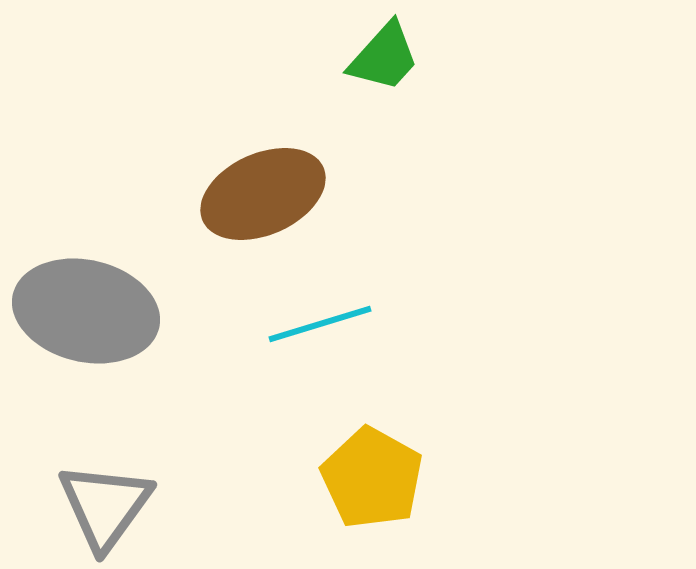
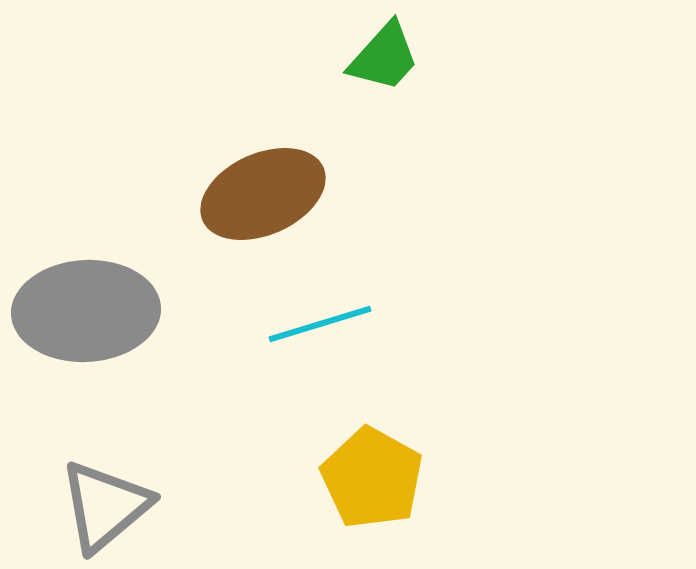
gray ellipse: rotated 16 degrees counterclockwise
gray triangle: rotated 14 degrees clockwise
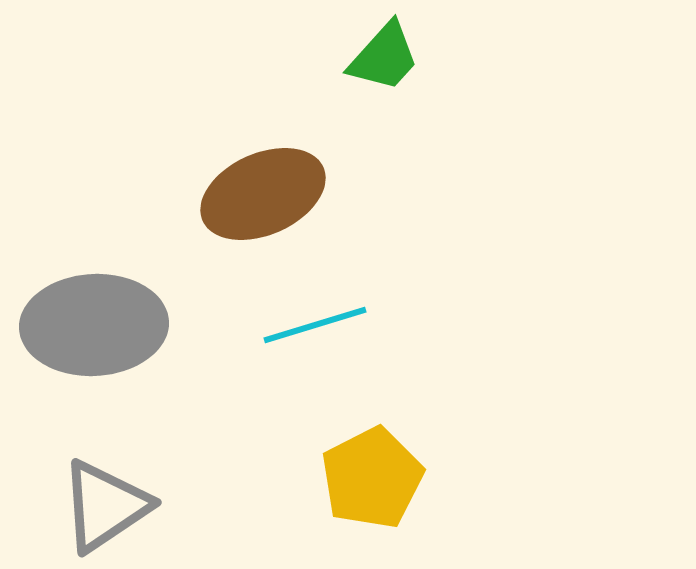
gray ellipse: moved 8 px right, 14 px down
cyan line: moved 5 px left, 1 px down
yellow pentagon: rotated 16 degrees clockwise
gray triangle: rotated 6 degrees clockwise
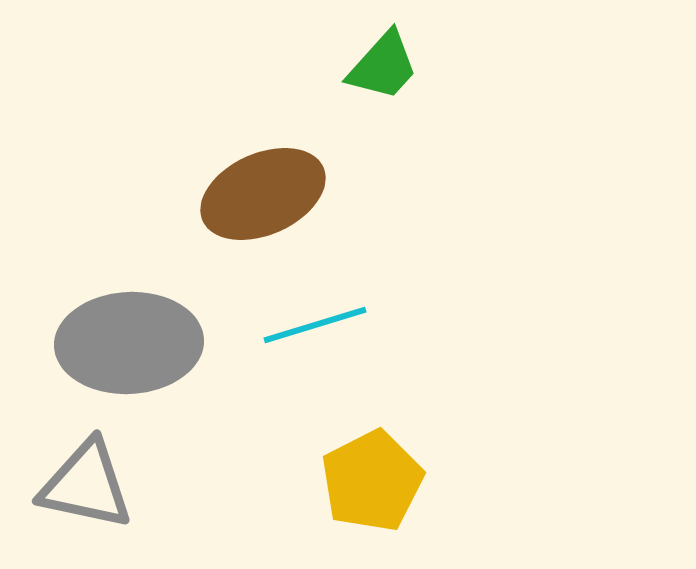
green trapezoid: moved 1 px left, 9 px down
gray ellipse: moved 35 px right, 18 px down
yellow pentagon: moved 3 px down
gray triangle: moved 19 px left, 21 px up; rotated 46 degrees clockwise
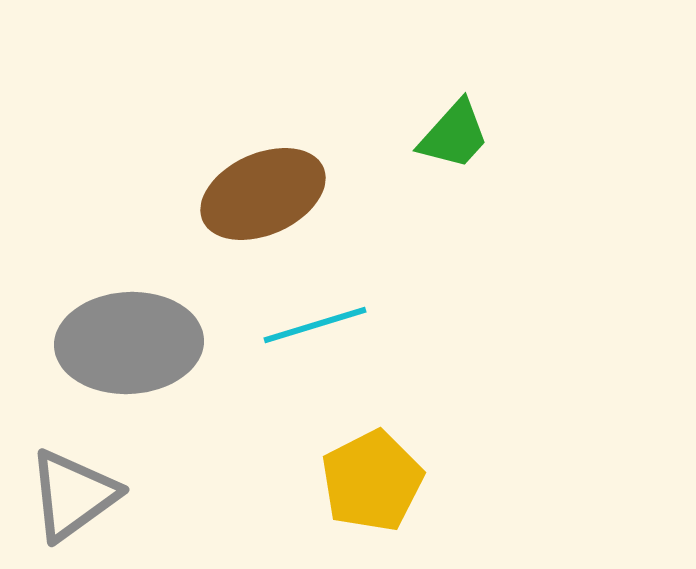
green trapezoid: moved 71 px right, 69 px down
gray triangle: moved 13 px left, 10 px down; rotated 48 degrees counterclockwise
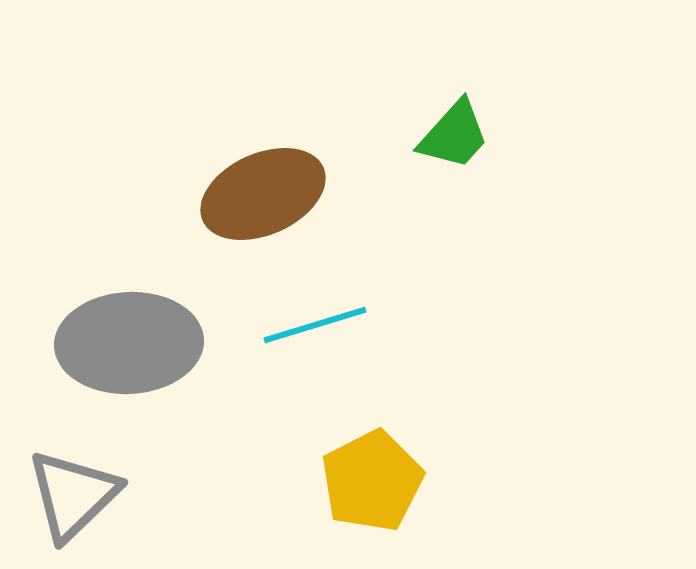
gray triangle: rotated 8 degrees counterclockwise
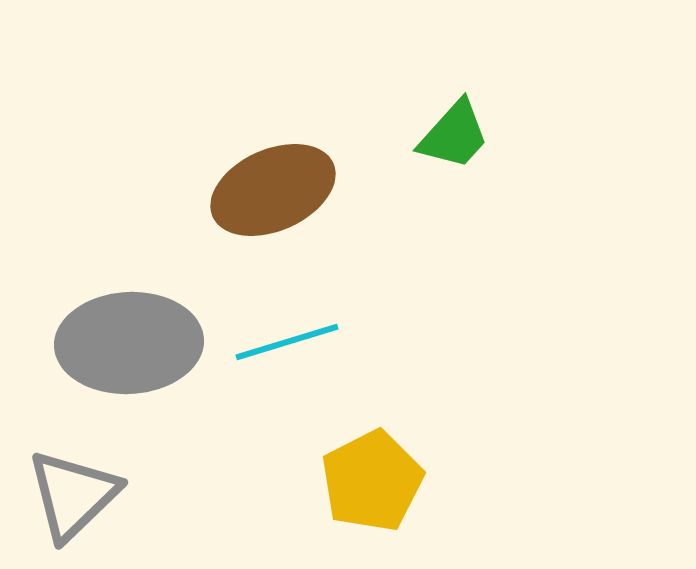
brown ellipse: moved 10 px right, 4 px up
cyan line: moved 28 px left, 17 px down
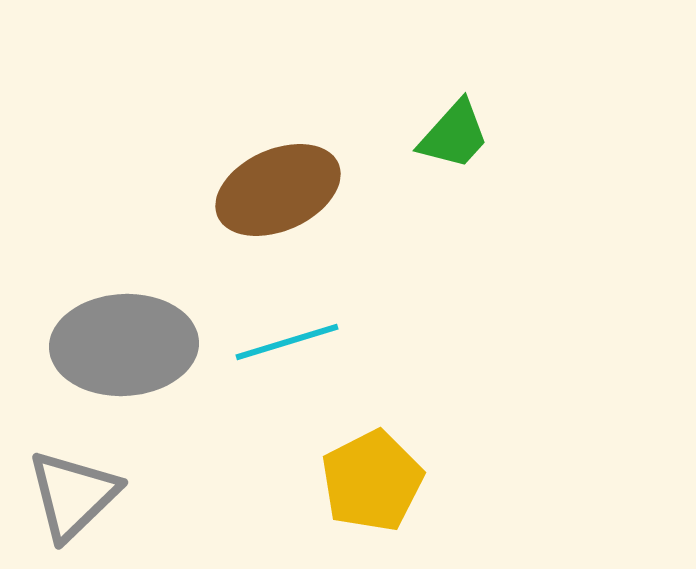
brown ellipse: moved 5 px right
gray ellipse: moved 5 px left, 2 px down
